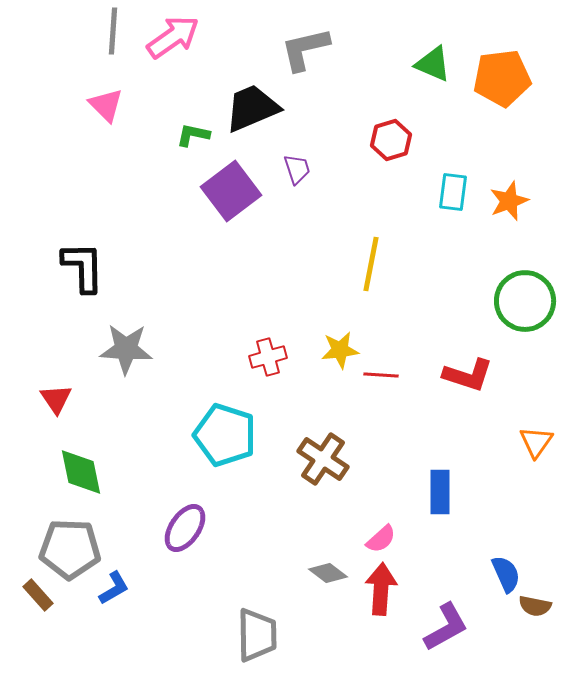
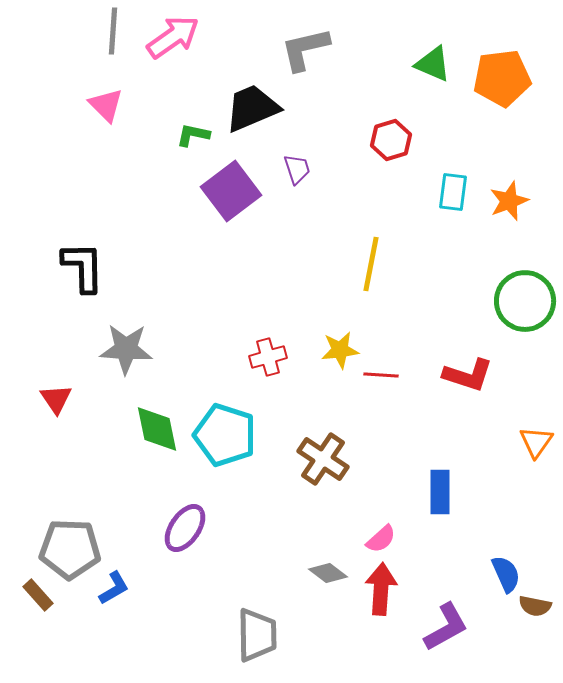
green diamond: moved 76 px right, 43 px up
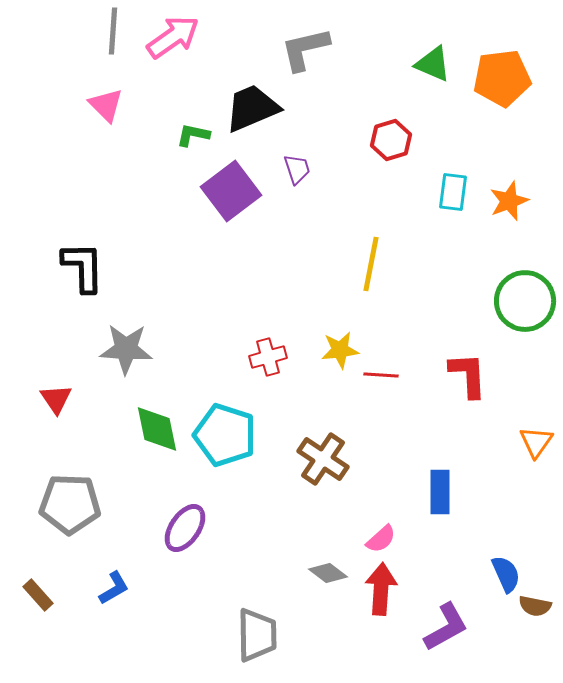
red L-shape: rotated 111 degrees counterclockwise
gray pentagon: moved 45 px up
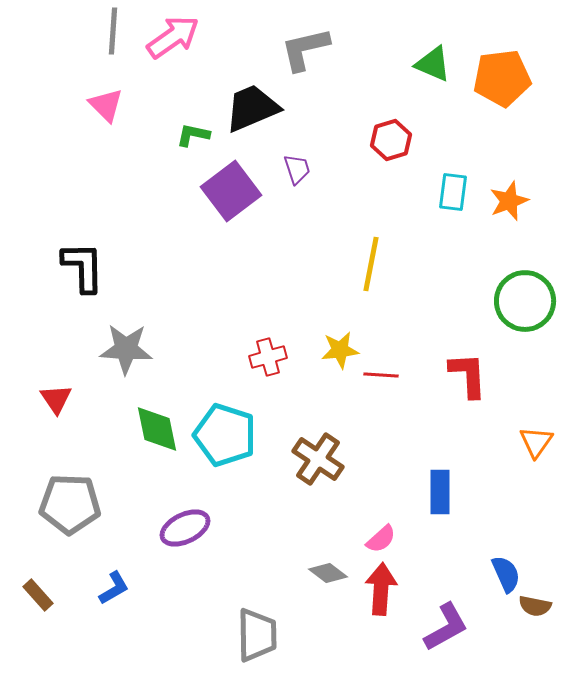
brown cross: moved 5 px left
purple ellipse: rotated 30 degrees clockwise
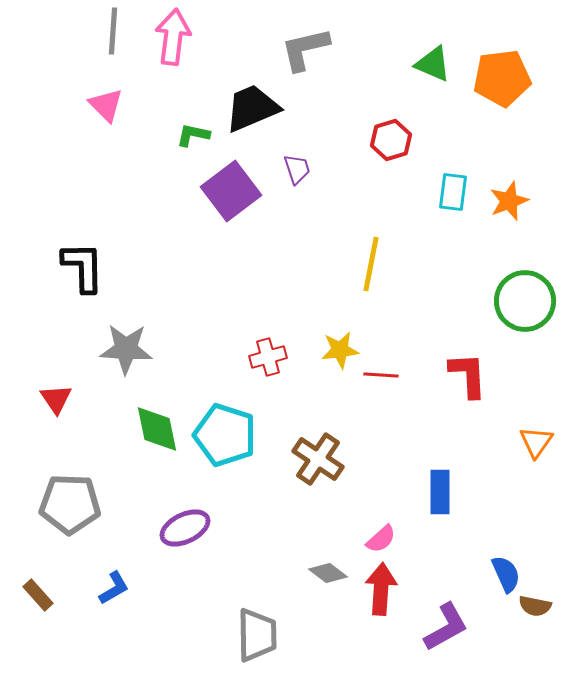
pink arrow: rotated 48 degrees counterclockwise
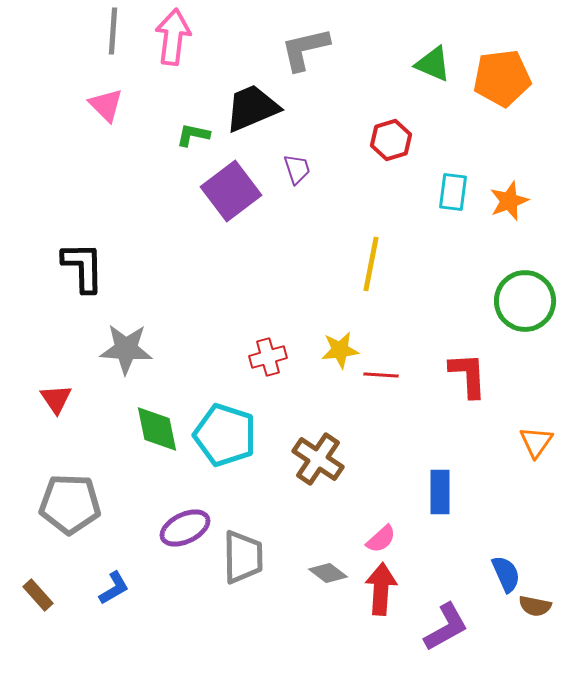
gray trapezoid: moved 14 px left, 78 px up
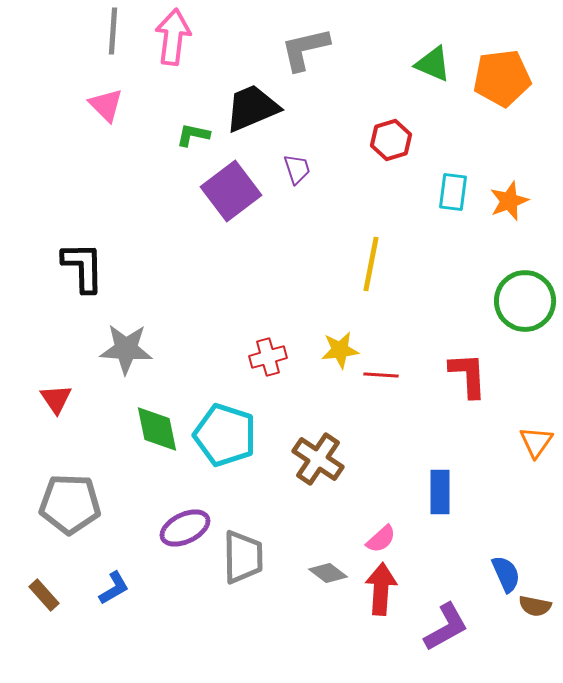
brown rectangle: moved 6 px right
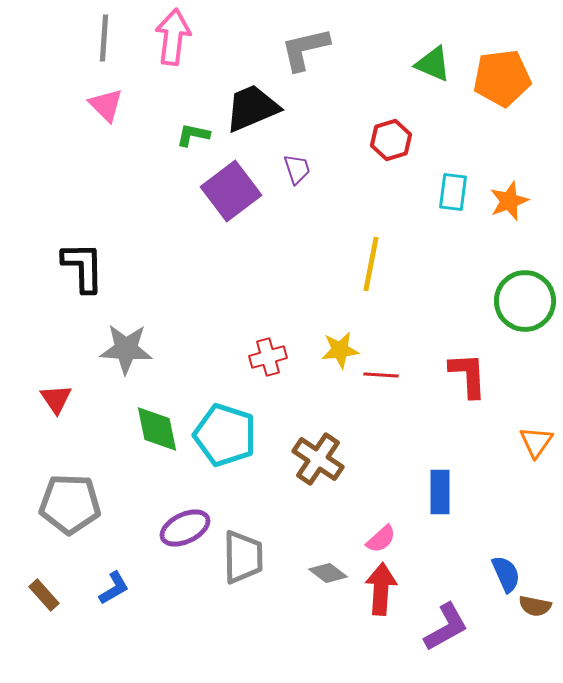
gray line: moved 9 px left, 7 px down
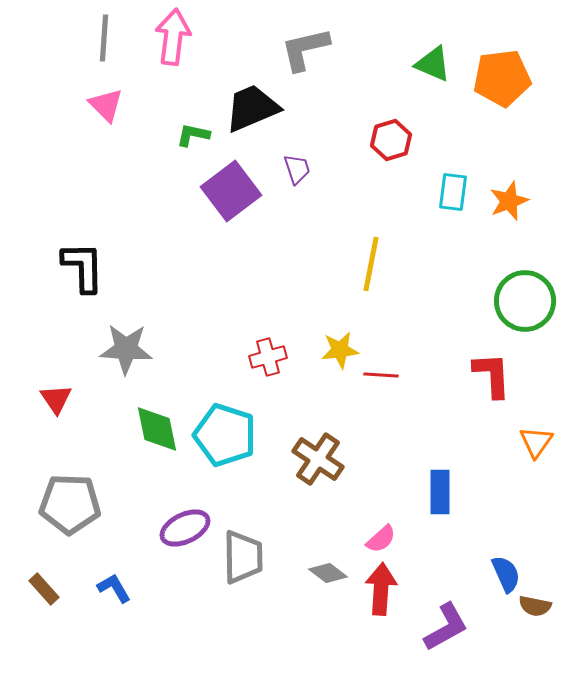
red L-shape: moved 24 px right
blue L-shape: rotated 90 degrees counterclockwise
brown rectangle: moved 6 px up
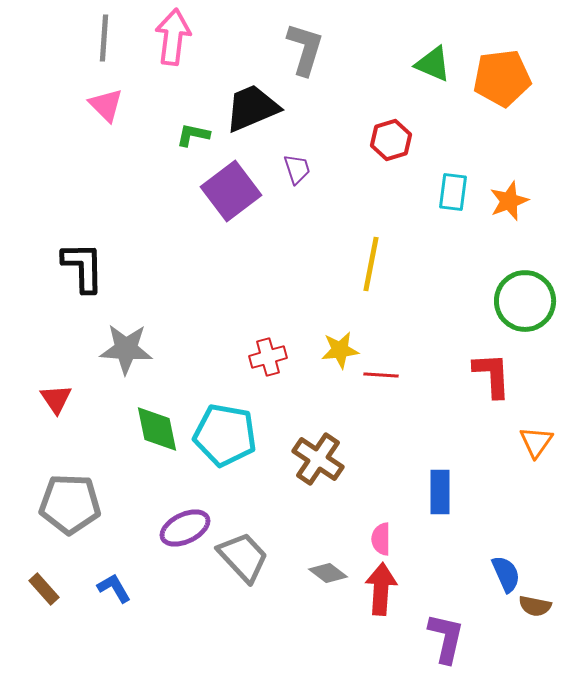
gray L-shape: rotated 120 degrees clockwise
cyan pentagon: rotated 8 degrees counterclockwise
pink semicircle: rotated 132 degrees clockwise
gray trapezoid: rotated 42 degrees counterclockwise
purple L-shape: moved 11 px down; rotated 48 degrees counterclockwise
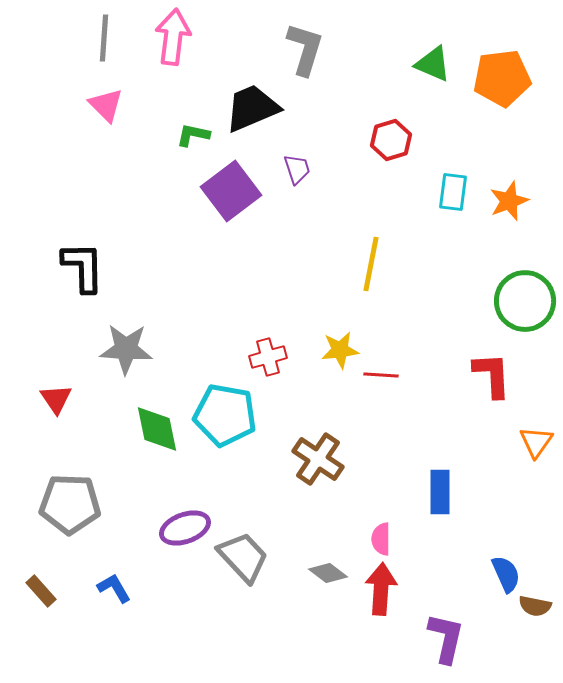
cyan pentagon: moved 20 px up
purple ellipse: rotated 6 degrees clockwise
brown rectangle: moved 3 px left, 2 px down
